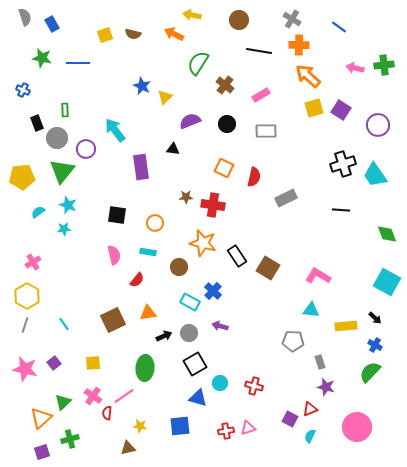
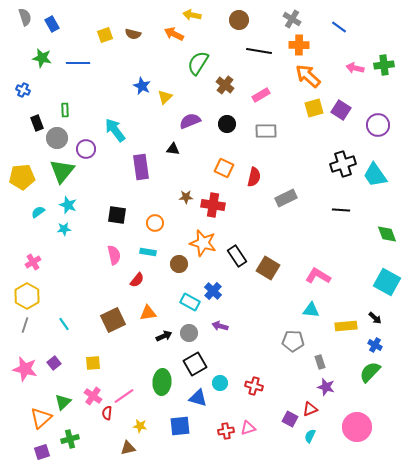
brown circle at (179, 267): moved 3 px up
green ellipse at (145, 368): moved 17 px right, 14 px down
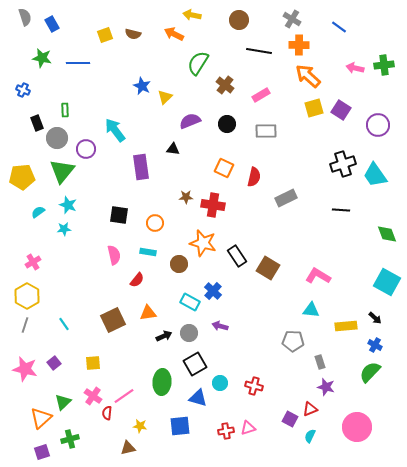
black square at (117, 215): moved 2 px right
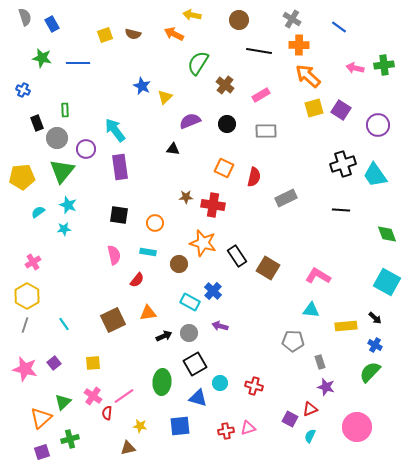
purple rectangle at (141, 167): moved 21 px left
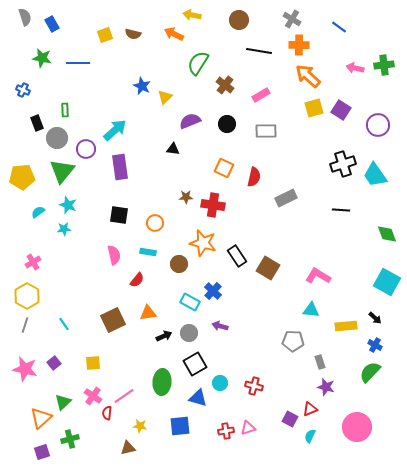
cyan arrow at (115, 130): rotated 85 degrees clockwise
